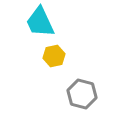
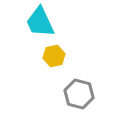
gray hexagon: moved 3 px left
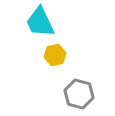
yellow hexagon: moved 1 px right, 1 px up
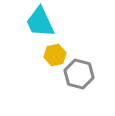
gray hexagon: moved 20 px up
